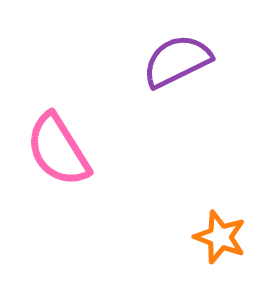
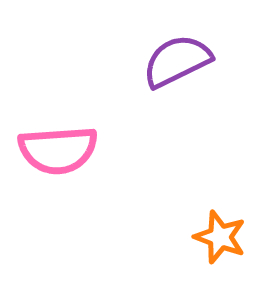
pink semicircle: rotated 62 degrees counterclockwise
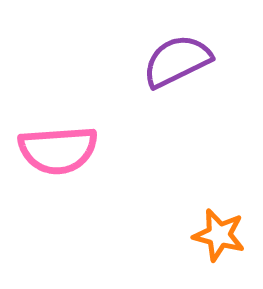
orange star: moved 1 px left, 2 px up; rotated 6 degrees counterclockwise
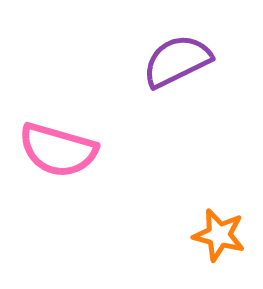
pink semicircle: rotated 20 degrees clockwise
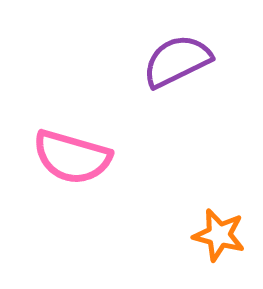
pink semicircle: moved 14 px right, 7 px down
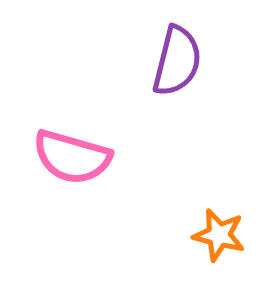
purple semicircle: rotated 130 degrees clockwise
